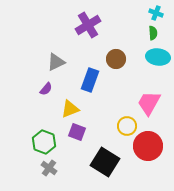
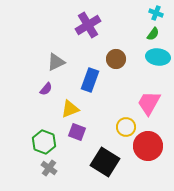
green semicircle: moved 1 px down; rotated 40 degrees clockwise
yellow circle: moved 1 px left, 1 px down
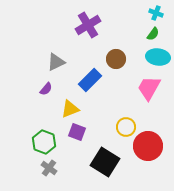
blue rectangle: rotated 25 degrees clockwise
pink trapezoid: moved 15 px up
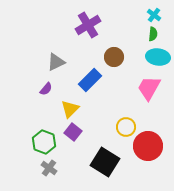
cyan cross: moved 2 px left, 2 px down; rotated 16 degrees clockwise
green semicircle: rotated 32 degrees counterclockwise
brown circle: moved 2 px left, 2 px up
yellow triangle: rotated 24 degrees counterclockwise
purple square: moved 4 px left; rotated 18 degrees clockwise
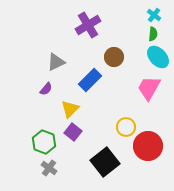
cyan ellipse: rotated 40 degrees clockwise
black square: rotated 20 degrees clockwise
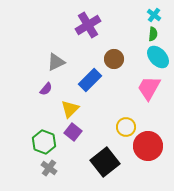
brown circle: moved 2 px down
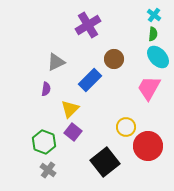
purple semicircle: rotated 32 degrees counterclockwise
gray cross: moved 1 px left, 2 px down
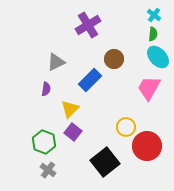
red circle: moved 1 px left
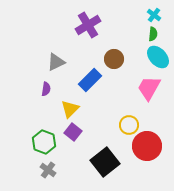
yellow circle: moved 3 px right, 2 px up
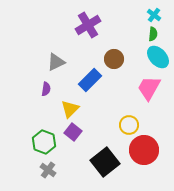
red circle: moved 3 px left, 4 px down
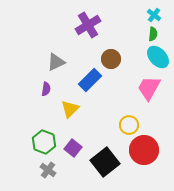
brown circle: moved 3 px left
purple square: moved 16 px down
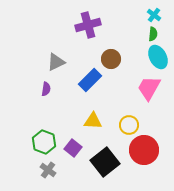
purple cross: rotated 15 degrees clockwise
cyan ellipse: rotated 15 degrees clockwise
yellow triangle: moved 23 px right, 12 px down; rotated 48 degrees clockwise
